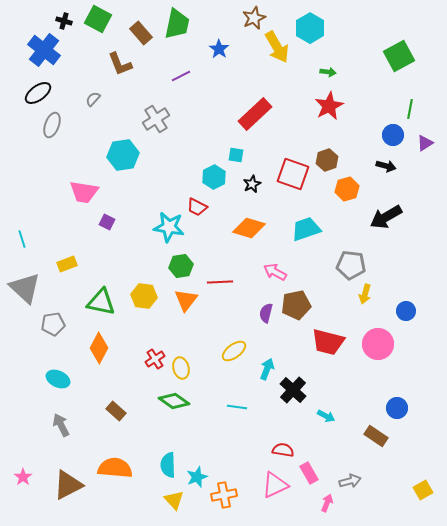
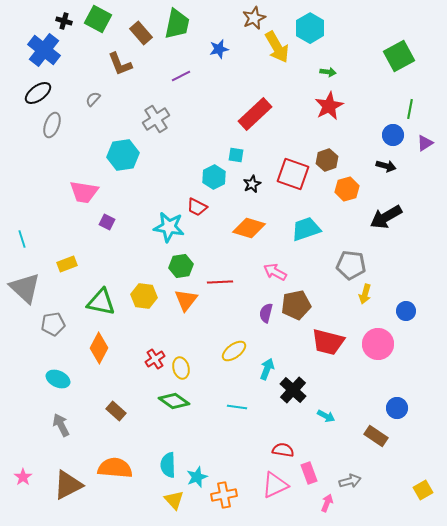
blue star at (219, 49): rotated 24 degrees clockwise
pink rectangle at (309, 473): rotated 10 degrees clockwise
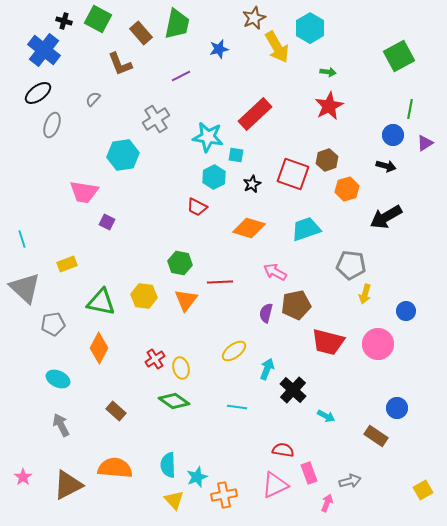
cyan star at (169, 227): moved 39 px right, 90 px up
green hexagon at (181, 266): moved 1 px left, 3 px up; rotated 20 degrees clockwise
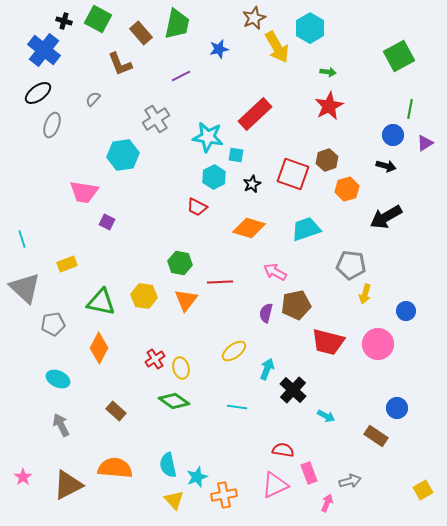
cyan semicircle at (168, 465): rotated 10 degrees counterclockwise
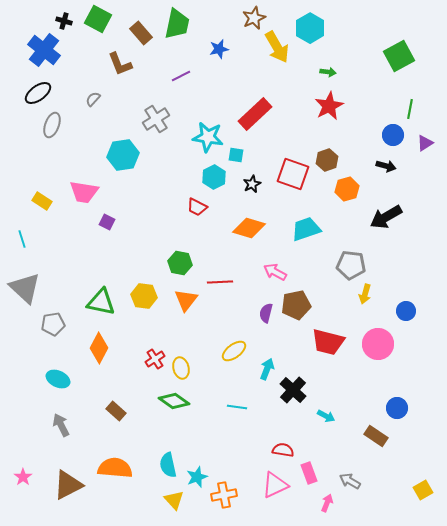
yellow rectangle at (67, 264): moved 25 px left, 63 px up; rotated 54 degrees clockwise
gray arrow at (350, 481): rotated 135 degrees counterclockwise
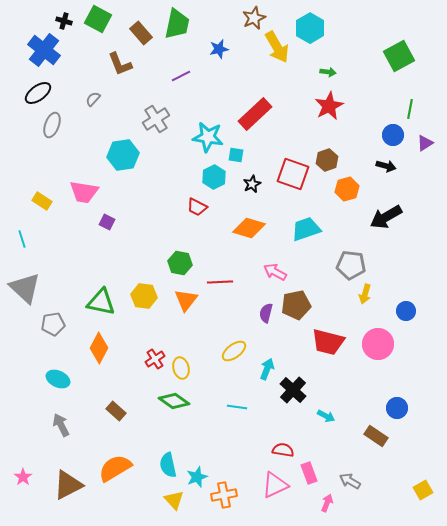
orange semicircle at (115, 468): rotated 36 degrees counterclockwise
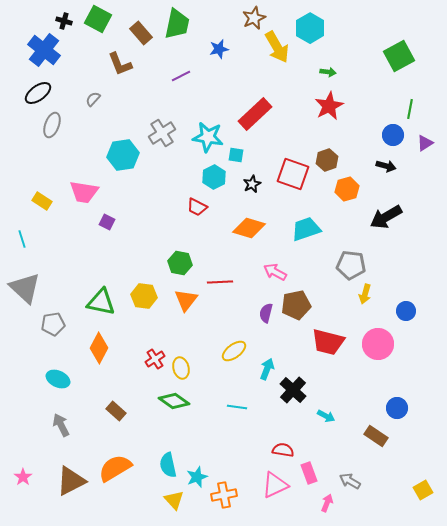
gray cross at (156, 119): moved 6 px right, 14 px down
brown triangle at (68, 485): moved 3 px right, 4 px up
